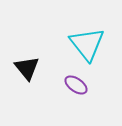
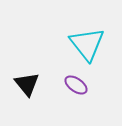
black triangle: moved 16 px down
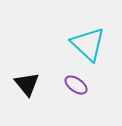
cyan triangle: moved 1 px right; rotated 9 degrees counterclockwise
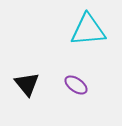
cyan triangle: moved 14 px up; rotated 48 degrees counterclockwise
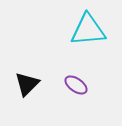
black triangle: rotated 24 degrees clockwise
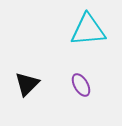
purple ellipse: moved 5 px right; rotated 25 degrees clockwise
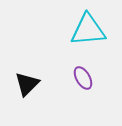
purple ellipse: moved 2 px right, 7 px up
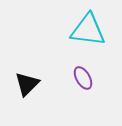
cyan triangle: rotated 12 degrees clockwise
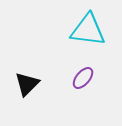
purple ellipse: rotated 70 degrees clockwise
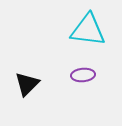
purple ellipse: moved 3 px up; rotated 45 degrees clockwise
